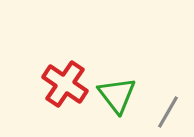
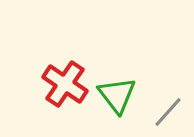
gray line: rotated 12 degrees clockwise
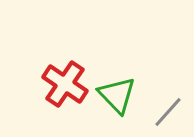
green triangle: rotated 6 degrees counterclockwise
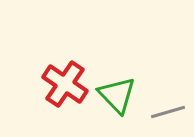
gray line: rotated 32 degrees clockwise
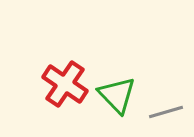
gray line: moved 2 px left
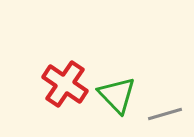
gray line: moved 1 px left, 2 px down
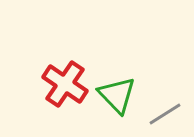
gray line: rotated 16 degrees counterclockwise
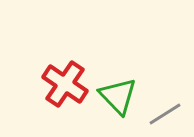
green triangle: moved 1 px right, 1 px down
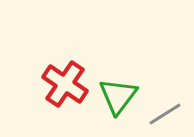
green triangle: rotated 21 degrees clockwise
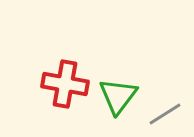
red cross: rotated 24 degrees counterclockwise
